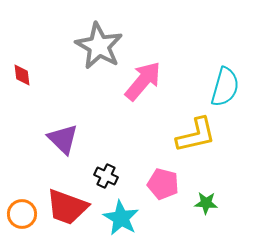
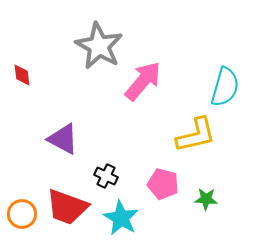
purple triangle: rotated 16 degrees counterclockwise
green star: moved 4 px up
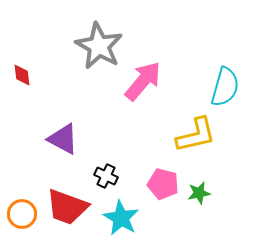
green star: moved 7 px left, 6 px up; rotated 15 degrees counterclockwise
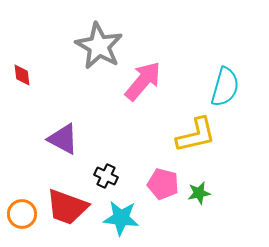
cyan star: rotated 24 degrees counterclockwise
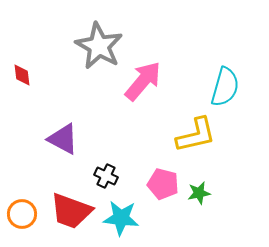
red trapezoid: moved 4 px right, 4 px down
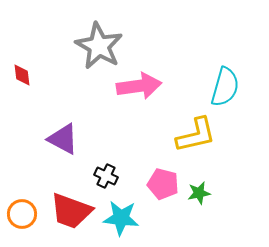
pink arrow: moved 4 px left, 5 px down; rotated 42 degrees clockwise
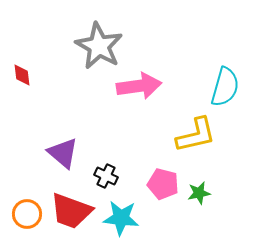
purple triangle: moved 14 px down; rotated 12 degrees clockwise
orange circle: moved 5 px right
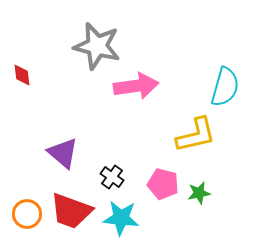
gray star: moved 2 px left; rotated 15 degrees counterclockwise
pink arrow: moved 3 px left
black cross: moved 6 px right, 1 px down; rotated 10 degrees clockwise
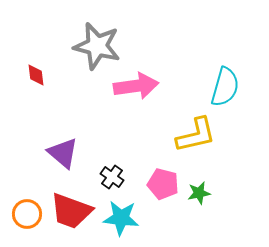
red diamond: moved 14 px right
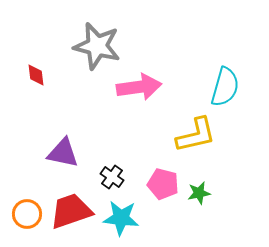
pink arrow: moved 3 px right, 1 px down
purple triangle: rotated 28 degrees counterclockwise
red trapezoid: rotated 141 degrees clockwise
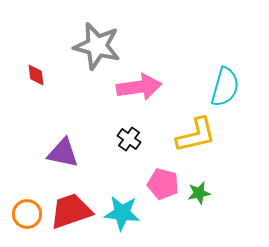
black cross: moved 17 px right, 38 px up
cyan star: moved 1 px right, 5 px up
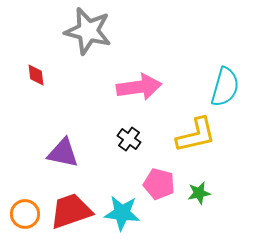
gray star: moved 9 px left, 15 px up
pink pentagon: moved 4 px left
orange circle: moved 2 px left
